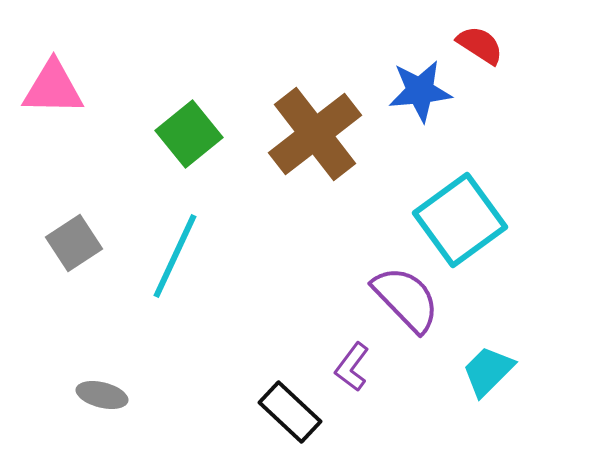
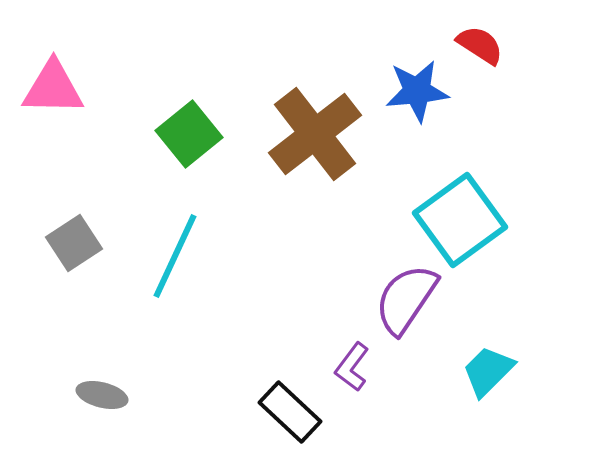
blue star: moved 3 px left
purple semicircle: rotated 102 degrees counterclockwise
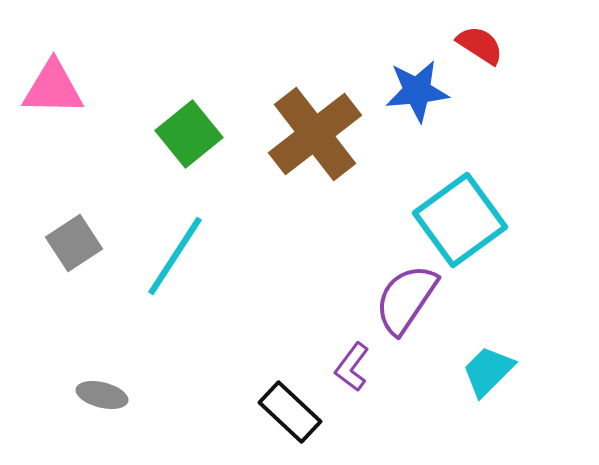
cyan line: rotated 8 degrees clockwise
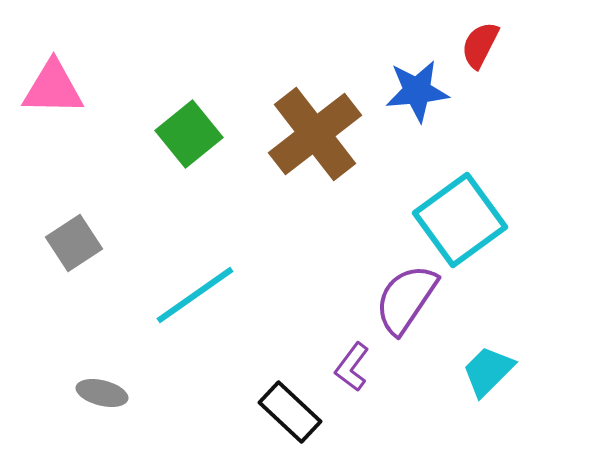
red semicircle: rotated 96 degrees counterclockwise
cyan line: moved 20 px right, 39 px down; rotated 22 degrees clockwise
gray ellipse: moved 2 px up
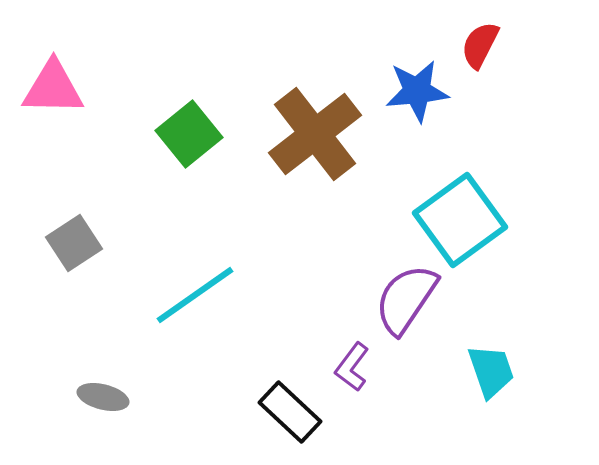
cyan trapezoid: moved 3 px right; rotated 116 degrees clockwise
gray ellipse: moved 1 px right, 4 px down
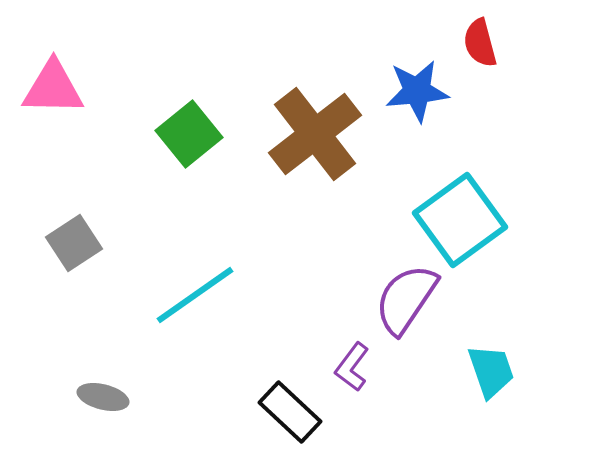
red semicircle: moved 2 px up; rotated 42 degrees counterclockwise
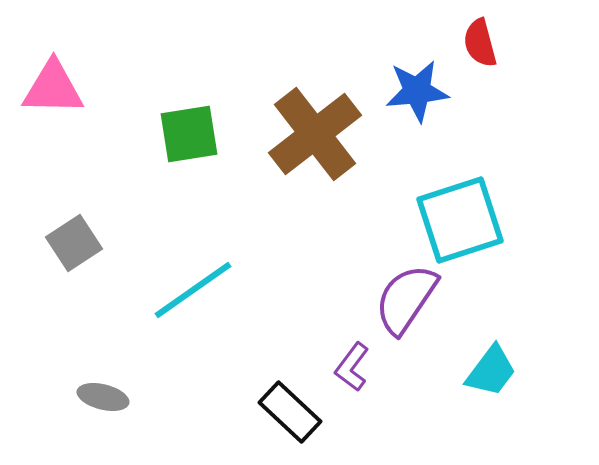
green square: rotated 30 degrees clockwise
cyan square: rotated 18 degrees clockwise
cyan line: moved 2 px left, 5 px up
cyan trapezoid: rotated 56 degrees clockwise
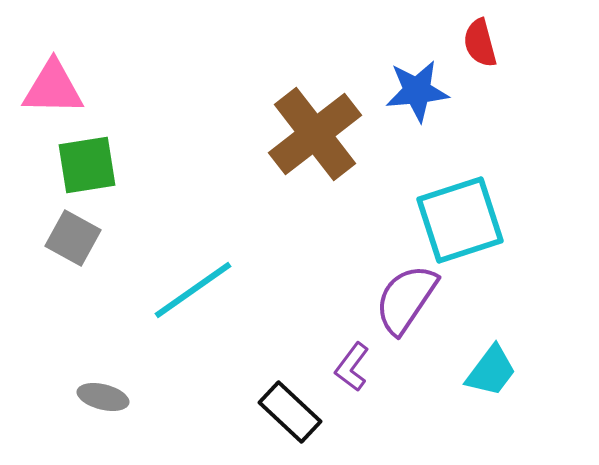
green square: moved 102 px left, 31 px down
gray square: moved 1 px left, 5 px up; rotated 28 degrees counterclockwise
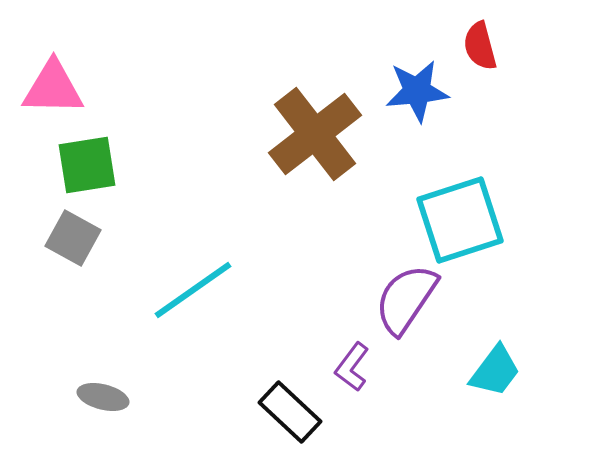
red semicircle: moved 3 px down
cyan trapezoid: moved 4 px right
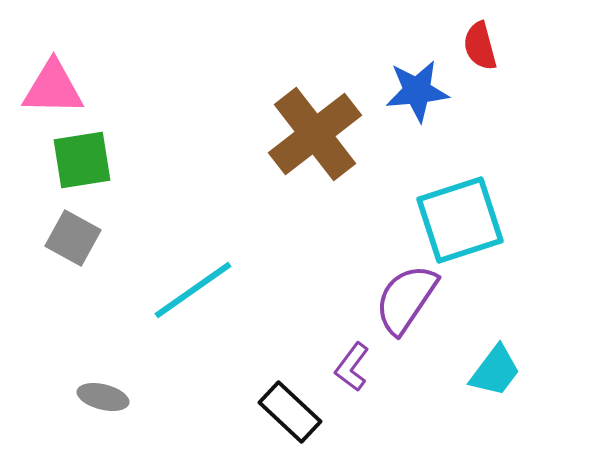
green square: moved 5 px left, 5 px up
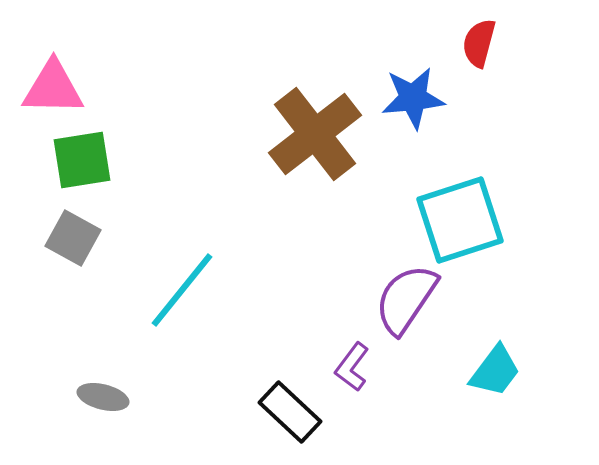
red semicircle: moved 1 px left, 3 px up; rotated 30 degrees clockwise
blue star: moved 4 px left, 7 px down
cyan line: moved 11 px left; rotated 16 degrees counterclockwise
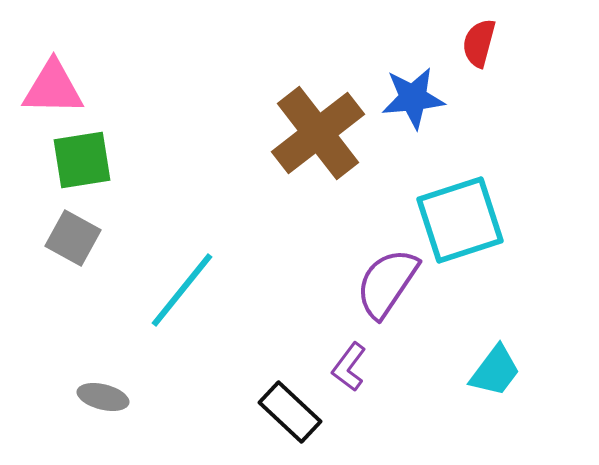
brown cross: moved 3 px right, 1 px up
purple semicircle: moved 19 px left, 16 px up
purple L-shape: moved 3 px left
